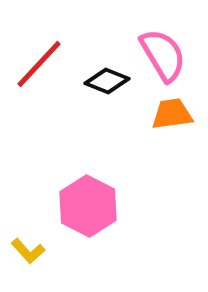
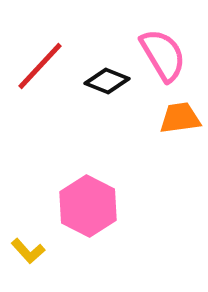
red line: moved 1 px right, 2 px down
orange trapezoid: moved 8 px right, 4 px down
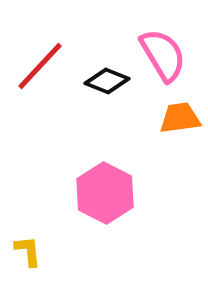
pink hexagon: moved 17 px right, 13 px up
yellow L-shape: rotated 144 degrees counterclockwise
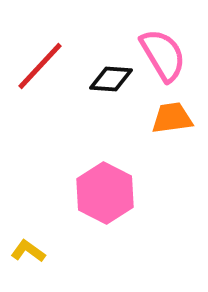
black diamond: moved 4 px right, 2 px up; rotated 18 degrees counterclockwise
orange trapezoid: moved 8 px left
yellow L-shape: rotated 48 degrees counterclockwise
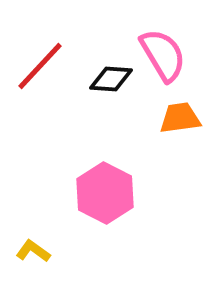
orange trapezoid: moved 8 px right
yellow L-shape: moved 5 px right
